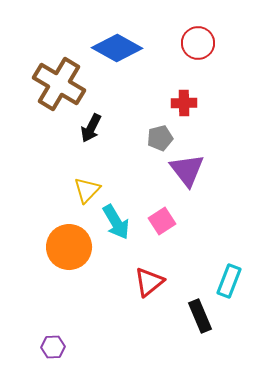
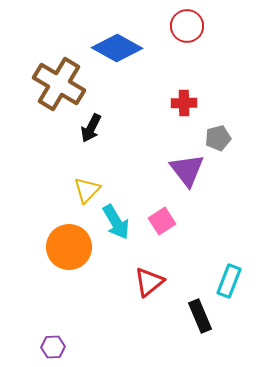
red circle: moved 11 px left, 17 px up
gray pentagon: moved 58 px right
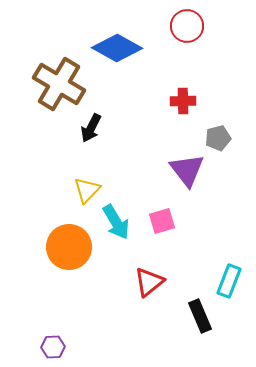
red cross: moved 1 px left, 2 px up
pink square: rotated 16 degrees clockwise
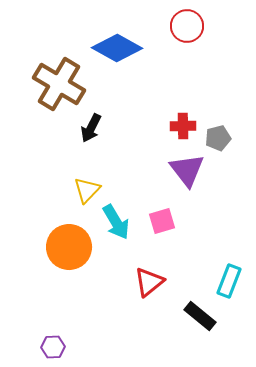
red cross: moved 25 px down
black rectangle: rotated 28 degrees counterclockwise
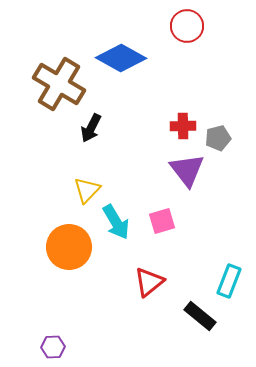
blue diamond: moved 4 px right, 10 px down
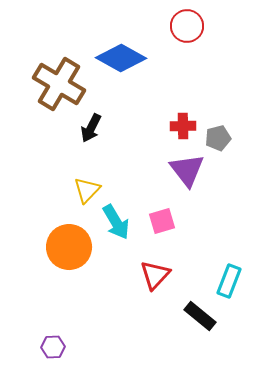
red triangle: moved 6 px right, 7 px up; rotated 8 degrees counterclockwise
